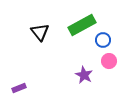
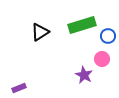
green rectangle: rotated 12 degrees clockwise
black triangle: rotated 36 degrees clockwise
blue circle: moved 5 px right, 4 px up
pink circle: moved 7 px left, 2 px up
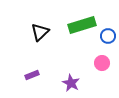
black triangle: rotated 12 degrees counterclockwise
pink circle: moved 4 px down
purple star: moved 13 px left, 8 px down
purple rectangle: moved 13 px right, 13 px up
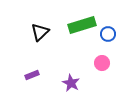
blue circle: moved 2 px up
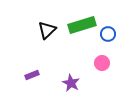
black triangle: moved 7 px right, 2 px up
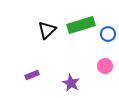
green rectangle: moved 1 px left
pink circle: moved 3 px right, 3 px down
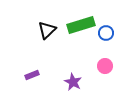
blue circle: moved 2 px left, 1 px up
purple star: moved 2 px right, 1 px up
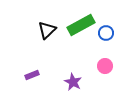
green rectangle: rotated 12 degrees counterclockwise
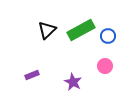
green rectangle: moved 5 px down
blue circle: moved 2 px right, 3 px down
